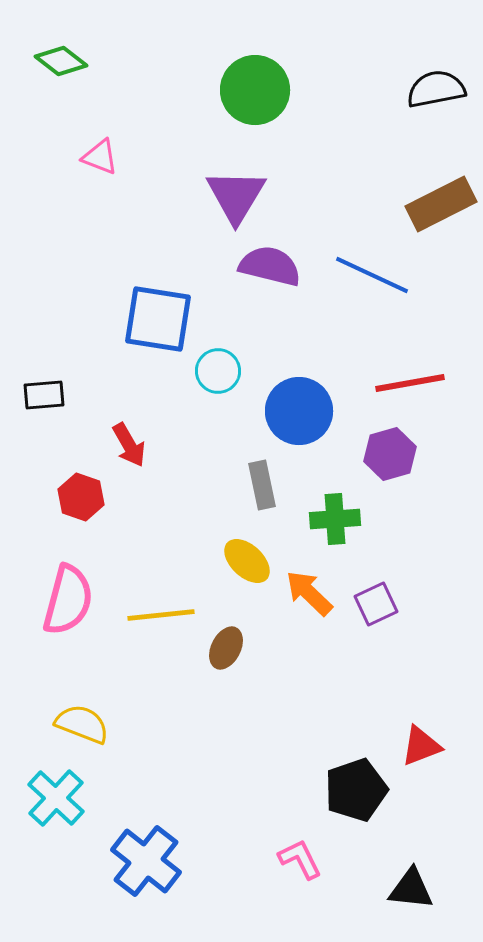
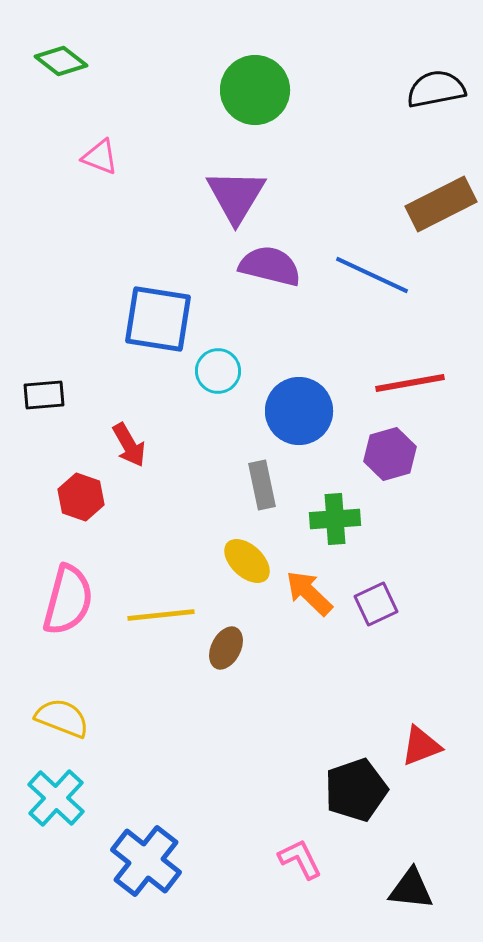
yellow semicircle: moved 20 px left, 6 px up
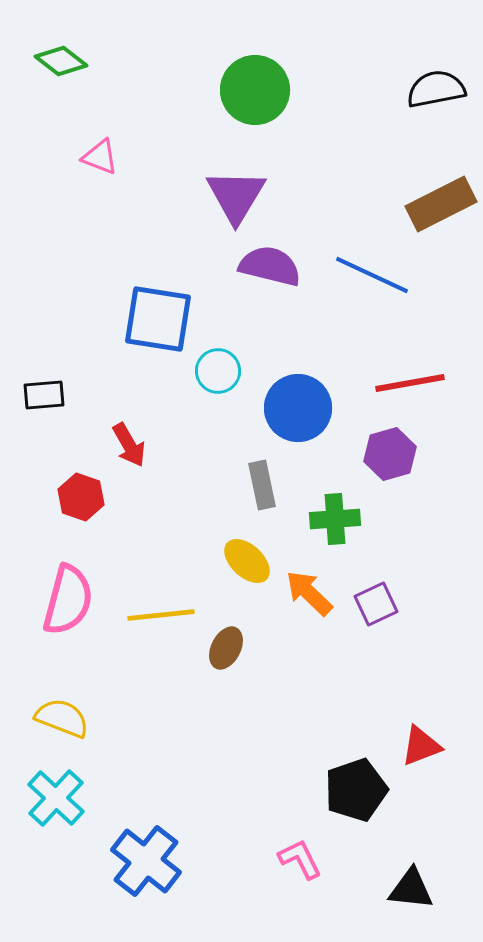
blue circle: moved 1 px left, 3 px up
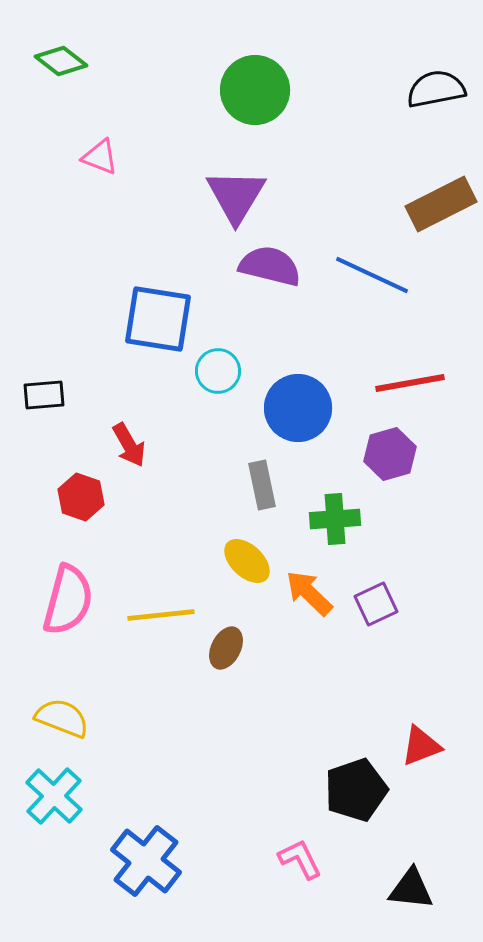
cyan cross: moved 2 px left, 2 px up
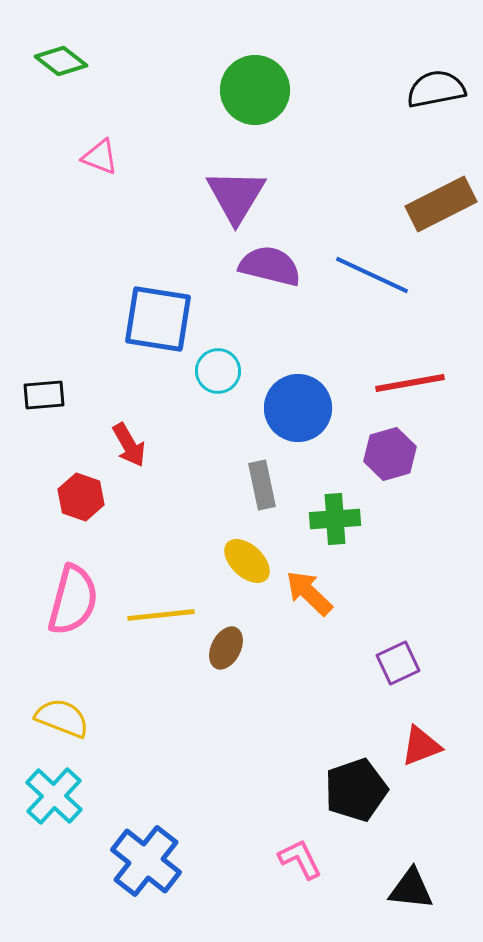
pink semicircle: moved 5 px right
purple square: moved 22 px right, 59 px down
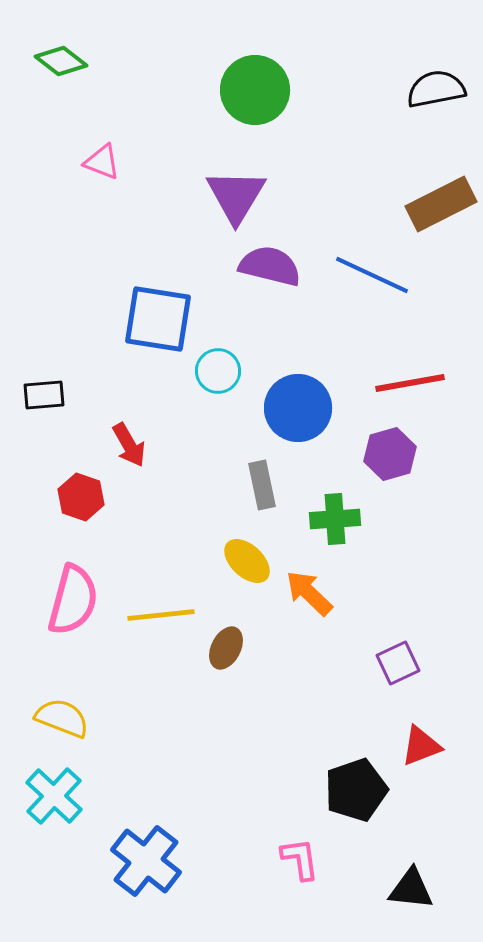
pink triangle: moved 2 px right, 5 px down
pink L-shape: rotated 18 degrees clockwise
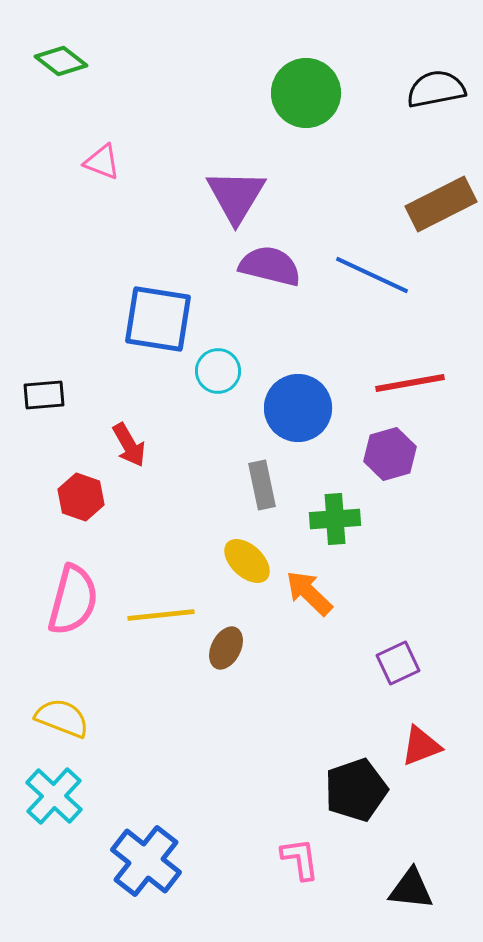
green circle: moved 51 px right, 3 px down
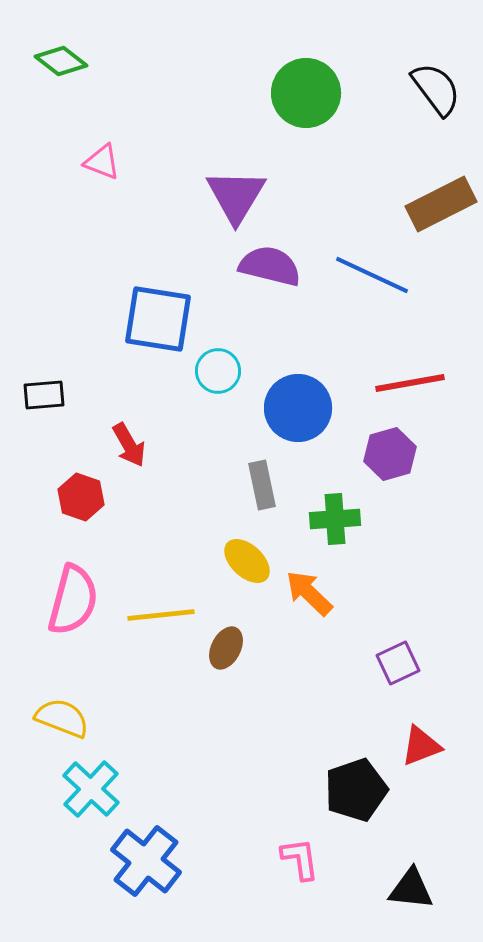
black semicircle: rotated 64 degrees clockwise
cyan cross: moved 37 px right, 7 px up
